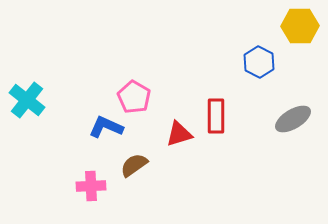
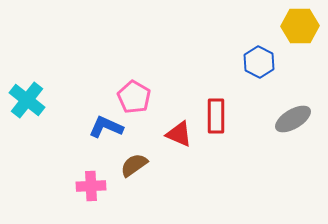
red triangle: rotated 40 degrees clockwise
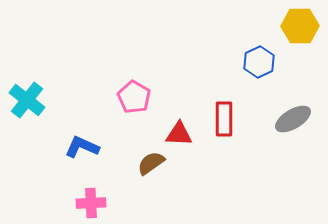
blue hexagon: rotated 8 degrees clockwise
red rectangle: moved 8 px right, 3 px down
blue L-shape: moved 24 px left, 20 px down
red triangle: rotated 20 degrees counterclockwise
brown semicircle: moved 17 px right, 2 px up
pink cross: moved 17 px down
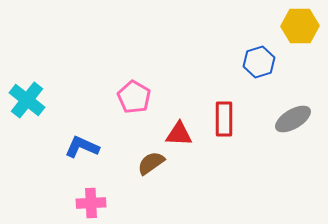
blue hexagon: rotated 8 degrees clockwise
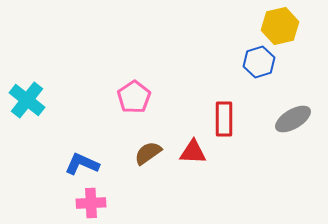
yellow hexagon: moved 20 px left; rotated 12 degrees counterclockwise
pink pentagon: rotated 8 degrees clockwise
red triangle: moved 14 px right, 18 px down
blue L-shape: moved 17 px down
brown semicircle: moved 3 px left, 10 px up
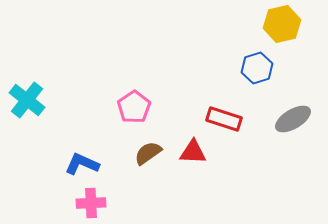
yellow hexagon: moved 2 px right, 2 px up
blue hexagon: moved 2 px left, 6 px down
pink pentagon: moved 10 px down
red rectangle: rotated 72 degrees counterclockwise
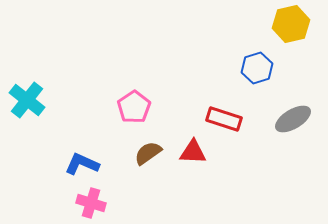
yellow hexagon: moved 9 px right
pink cross: rotated 20 degrees clockwise
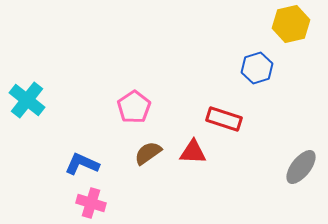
gray ellipse: moved 8 px right, 48 px down; rotated 21 degrees counterclockwise
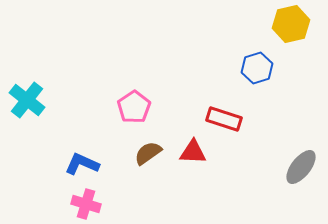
pink cross: moved 5 px left, 1 px down
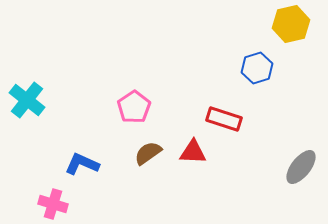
pink cross: moved 33 px left
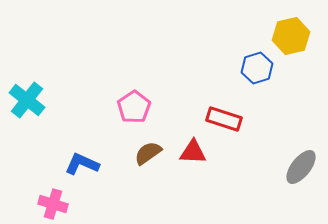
yellow hexagon: moved 12 px down
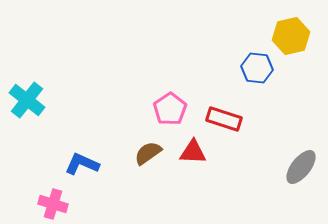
blue hexagon: rotated 24 degrees clockwise
pink pentagon: moved 36 px right, 2 px down
